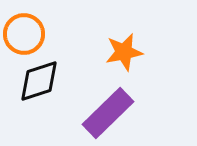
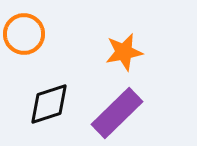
black diamond: moved 10 px right, 23 px down
purple rectangle: moved 9 px right
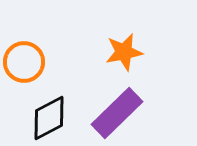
orange circle: moved 28 px down
black diamond: moved 14 px down; rotated 9 degrees counterclockwise
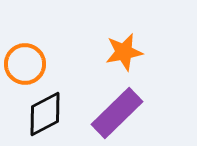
orange circle: moved 1 px right, 2 px down
black diamond: moved 4 px left, 4 px up
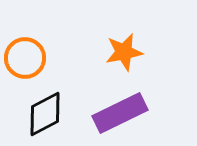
orange circle: moved 6 px up
purple rectangle: moved 3 px right; rotated 18 degrees clockwise
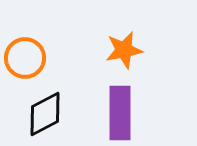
orange star: moved 2 px up
purple rectangle: rotated 64 degrees counterclockwise
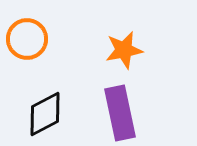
orange circle: moved 2 px right, 19 px up
purple rectangle: rotated 12 degrees counterclockwise
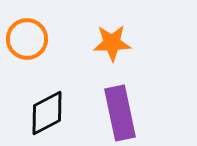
orange star: moved 12 px left, 7 px up; rotated 9 degrees clockwise
black diamond: moved 2 px right, 1 px up
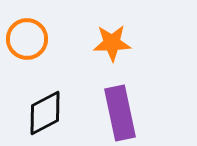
black diamond: moved 2 px left
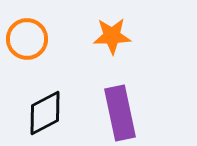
orange star: moved 7 px up
